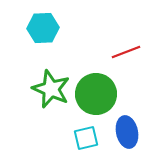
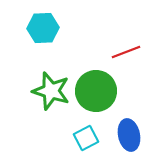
green star: moved 2 px down; rotated 6 degrees counterclockwise
green circle: moved 3 px up
blue ellipse: moved 2 px right, 3 px down
cyan square: rotated 15 degrees counterclockwise
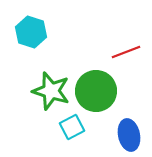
cyan hexagon: moved 12 px left, 4 px down; rotated 20 degrees clockwise
cyan square: moved 14 px left, 11 px up
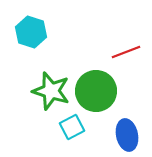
blue ellipse: moved 2 px left
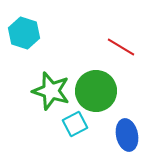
cyan hexagon: moved 7 px left, 1 px down
red line: moved 5 px left, 5 px up; rotated 52 degrees clockwise
cyan square: moved 3 px right, 3 px up
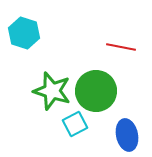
red line: rotated 20 degrees counterclockwise
green star: moved 1 px right
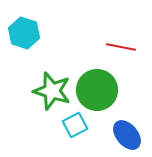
green circle: moved 1 px right, 1 px up
cyan square: moved 1 px down
blue ellipse: rotated 28 degrees counterclockwise
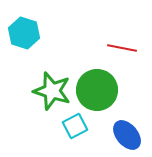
red line: moved 1 px right, 1 px down
cyan square: moved 1 px down
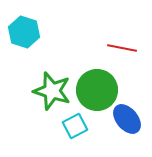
cyan hexagon: moved 1 px up
blue ellipse: moved 16 px up
